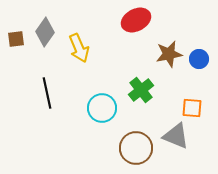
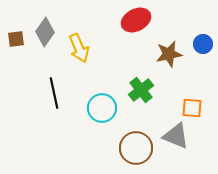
blue circle: moved 4 px right, 15 px up
black line: moved 7 px right
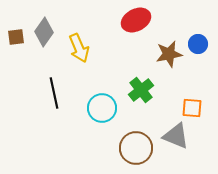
gray diamond: moved 1 px left
brown square: moved 2 px up
blue circle: moved 5 px left
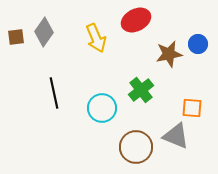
yellow arrow: moved 17 px right, 10 px up
brown circle: moved 1 px up
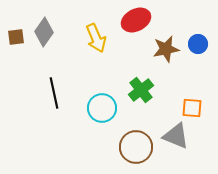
brown star: moved 3 px left, 5 px up
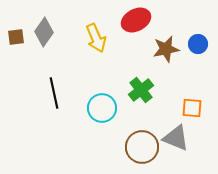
gray triangle: moved 2 px down
brown circle: moved 6 px right
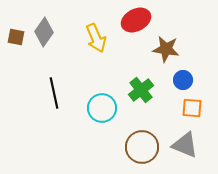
brown square: rotated 18 degrees clockwise
blue circle: moved 15 px left, 36 px down
brown star: rotated 20 degrees clockwise
gray triangle: moved 9 px right, 7 px down
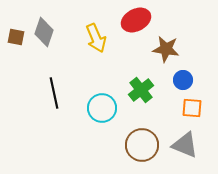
gray diamond: rotated 16 degrees counterclockwise
brown circle: moved 2 px up
